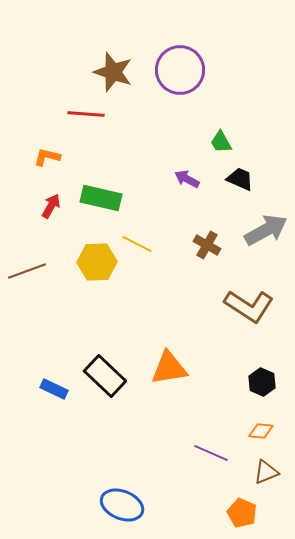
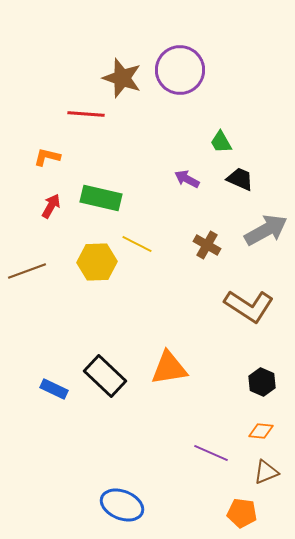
brown star: moved 9 px right, 6 px down
orange pentagon: rotated 16 degrees counterclockwise
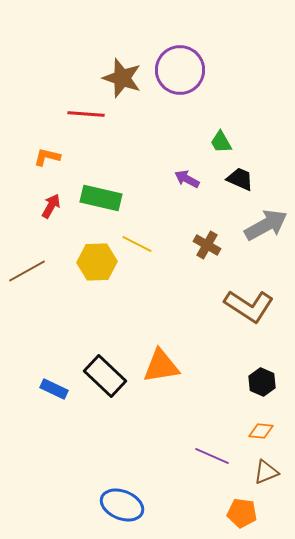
gray arrow: moved 5 px up
brown line: rotated 9 degrees counterclockwise
orange triangle: moved 8 px left, 2 px up
purple line: moved 1 px right, 3 px down
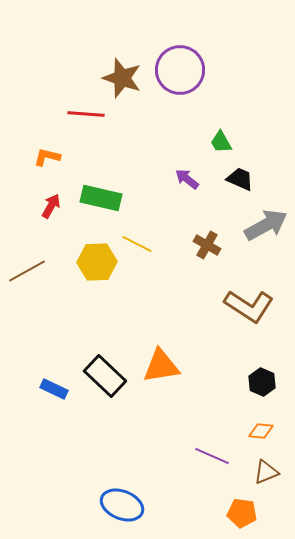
purple arrow: rotated 10 degrees clockwise
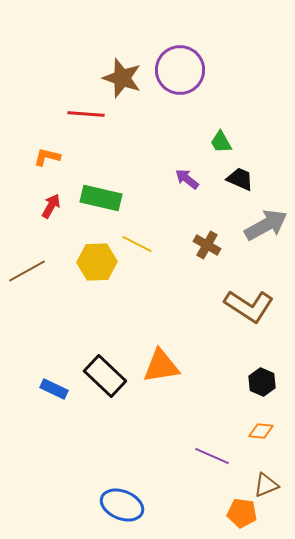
brown triangle: moved 13 px down
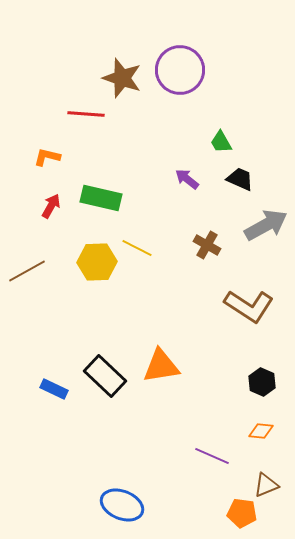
yellow line: moved 4 px down
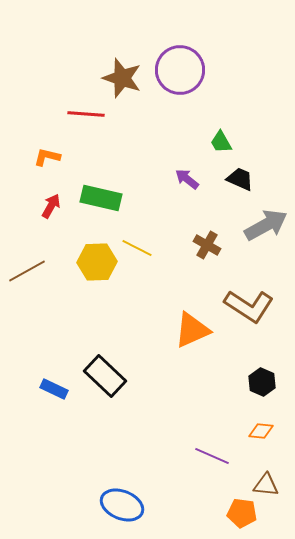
orange triangle: moved 31 px right, 36 px up; rotated 15 degrees counterclockwise
brown triangle: rotated 28 degrees clockwise
